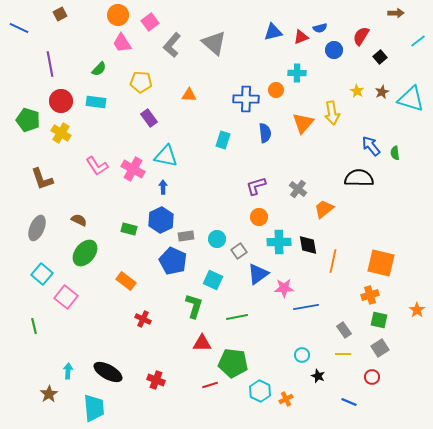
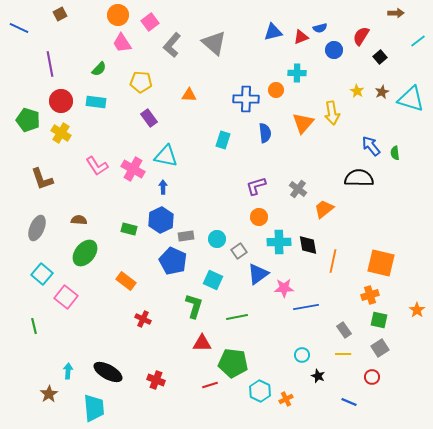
brown semicircle at (79, 220): rotated 21 degrees counterclockwise
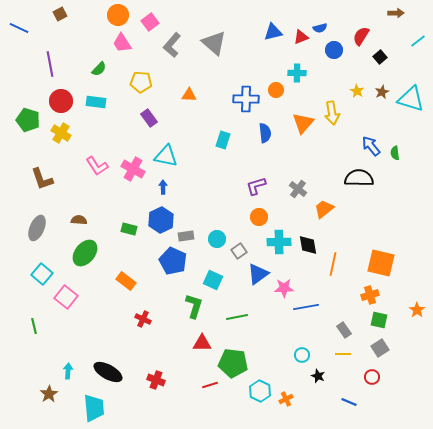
orange line at (333, 261): moved 3 px down
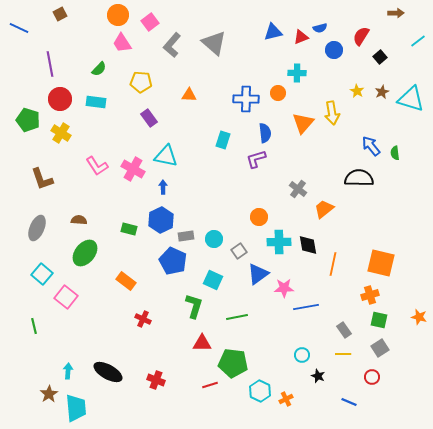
orange circle at (276, 90): moved 2 px right, 3 px down
red circle at (61, 101): moved 1 px left, 2 px up
purple L-shape at (256, 186): moved 27 px up
cyan circle at (217, 239): moved 3 px left
orange star at (417, 310): moved 2 px right, 7 px down; rotated 21 degrees counterclockwise
cyan trapezoid at (94, 408): moved 18 px left
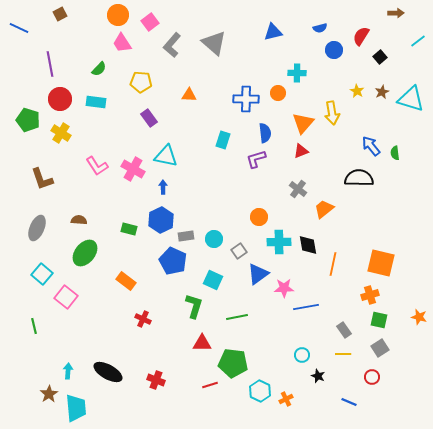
red triangle at (301, 37): moved 114 px down
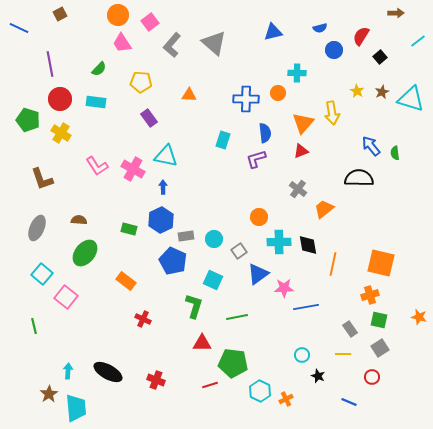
gray rectangle at (344, 330): moved 6 px right, 1 px up
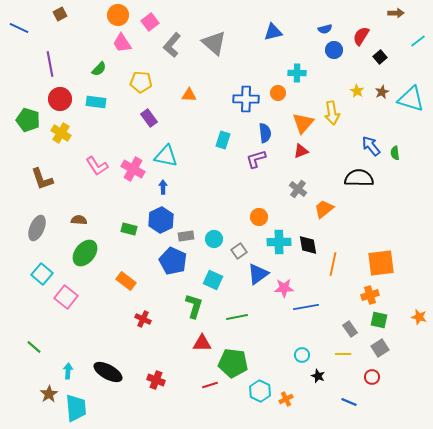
blue semicircle at (320, 28): moved 5 px right, 1 px down
orange square at (381, 263): rotated 20 degrees counterclockwise
green line at (34, 326): moved 21 px down; rotated 35 degrees counterclockwise
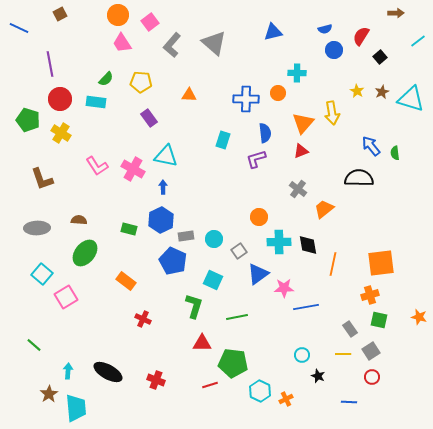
green semicircle at (99, 69): moved 7 px right, 10 px down
gray ellipse at (37, 228): rotated 65 degrees clockwise
pink square at (66, 297): rotated 20 degrees clockwise
green line at (34, 347): moved 2 px up
gray square at (380, 348): moved 9 px left, 3 px down
blue line at (349, 402): rotated 21 degrees counterclockwise
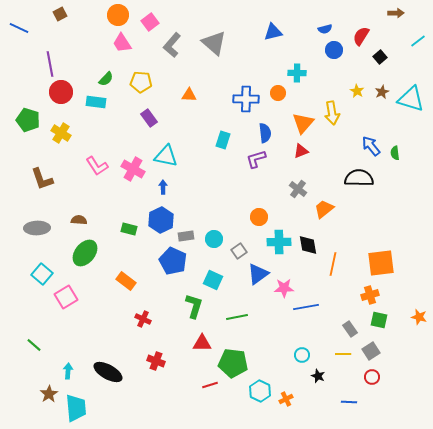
red circle at (60, 99): moved 1 px right, 7 px up
red cross at (156, 380): moved 19 px up
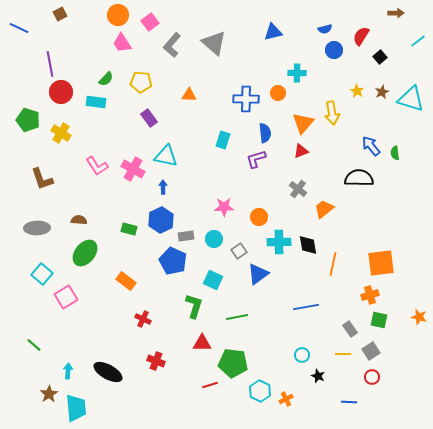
pink star at (284, 288): moved 60 px left, 81 px up
